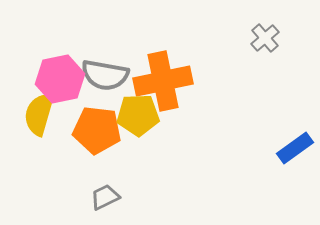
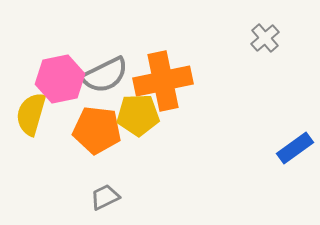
gray semicircle: rotated 36 degrees counterclockwise
yellow semicircle: moved 8 px left
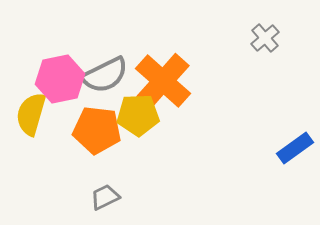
orange cross: rotated 36 degrees counterclockwise
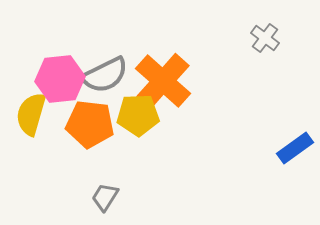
gray cross: rotated 12 degrees counterclockwise
pink hexagon: rotated 6 degrees clockwise
orange pentagon: moved 7 px left, 6 px up
gray trapezoid: rotated 32 degrees counterclockwise
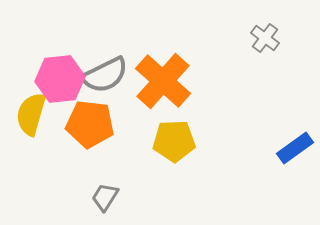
yellow pentagon: moved 36 px right, 26 px down
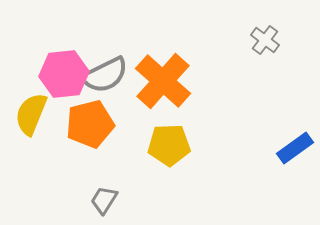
gray cross: moved 2 px down
pink hexagon: moved 4 px right, 5 px up
yellow semicircle: rotated 6 degrees clockwise
orange pentagon: rotated 21 degrees counterclockwise
yellow pentagon: moved 5 px left, 4 px down
gray trapezoid: moved 1 px left, 3 px down
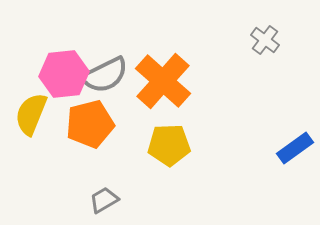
gray trapezoid: rotated 28 degrees clockwise
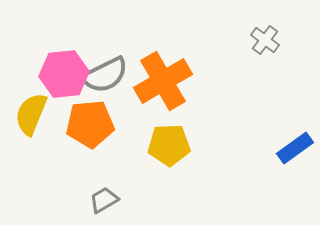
orange cross: rotated 18 degrees clockwise
orange pentagon: rotated 9 degrees clockwise
